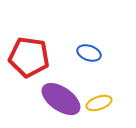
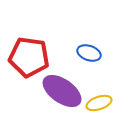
purple ellipse: moved 1 px right, 8 px up
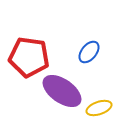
blue ellipse: moved 1 px up; rotated 70 degrees counterclockwise
yellow ellipse: moved 5 px down
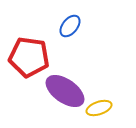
blue ellipse: moved 19 px left, 26 px up
purple ellipse: moved 3 px right
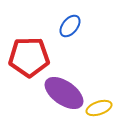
red pentagon: rotated 9 degrees counterclockwise
purple ellipse: moved 1 px left, 2 px down
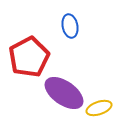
blue ellipse: rotated 50 degrees counterclockwise
red pentagon: rotated 27 degrees counterclockwise
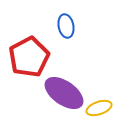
blue ellipse: moved 4 px left
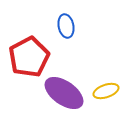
yellow ellipse: moved 7 px right, 17 px up
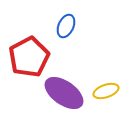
blue ellipse: rotated 35 degrees clockwise
